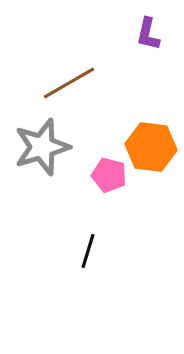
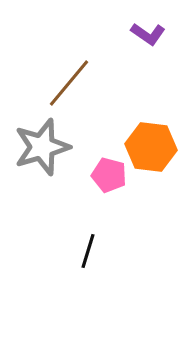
purple L-shape: rotated 68 degrees counterclockwise
brown line: rotated 20 degrees counterclockwise
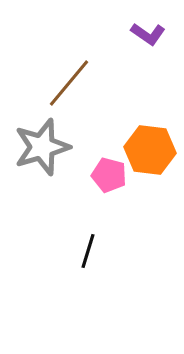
orange hexagon: moved 1 px left, 3 px down
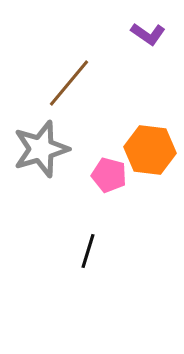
gray star: moved 1 px left, 2 px down
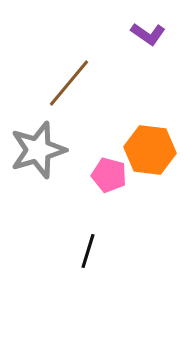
gray star: moved 3 px left, 1 px down
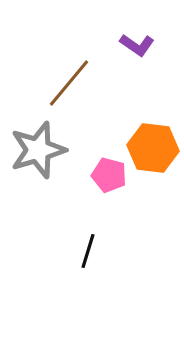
purple L-shape: moved 11 px left, 11 px down
orange hexagon: moved 3 px right, 2 px up
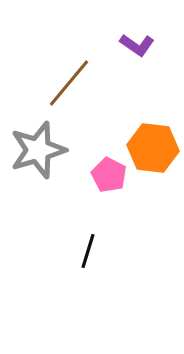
pink pentagon: rotated 12 degrees clockwise
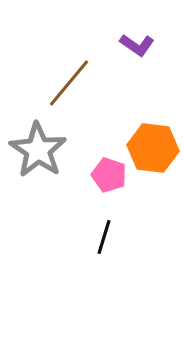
gray star: rotated 22 degrees counterclockwise
pink pentagon: rotated 8 degrees counterclockwise
black line: moved 16 px right, 14 px up
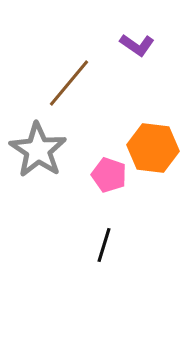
black line: moved 8 px down
